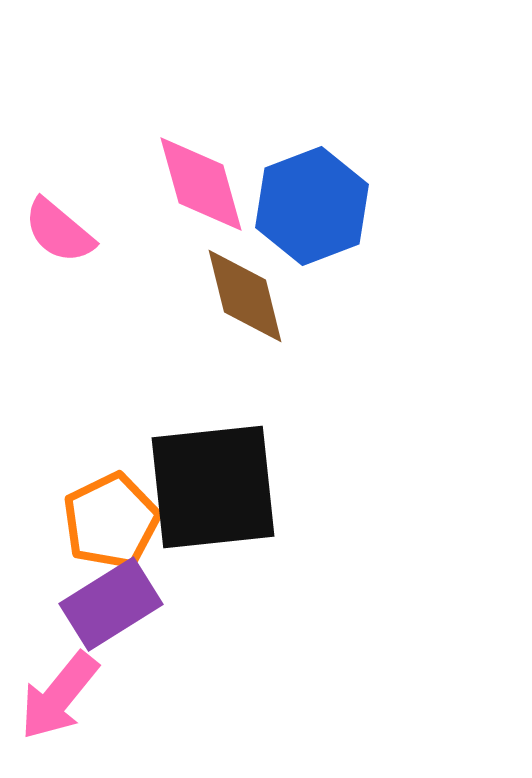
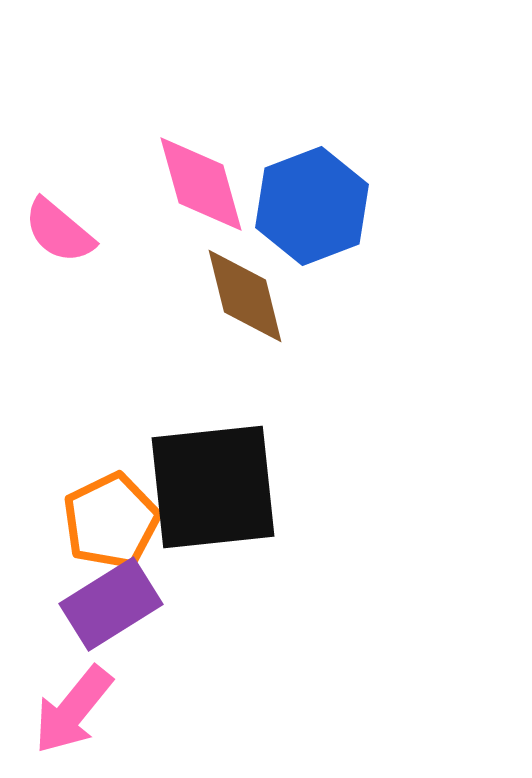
pink arrow: moved 14 px right, 14 px down
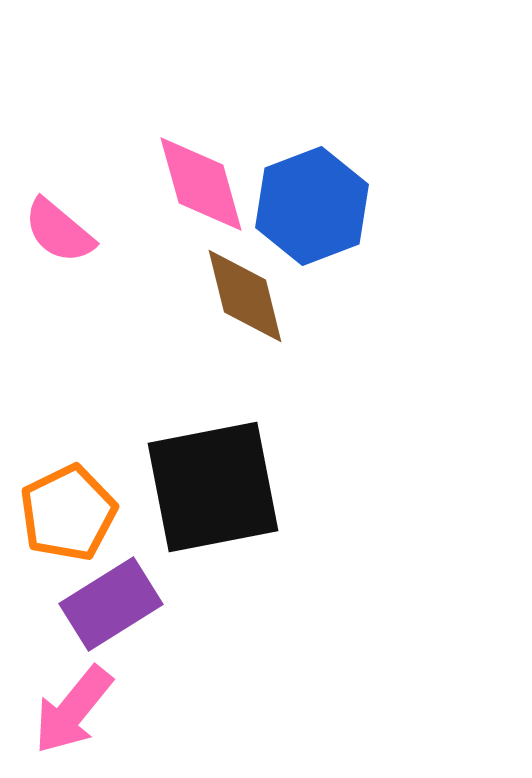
black square: rotated 5 degrees counterclockwise
orange pentagon: moved 43 px left, 8 px up
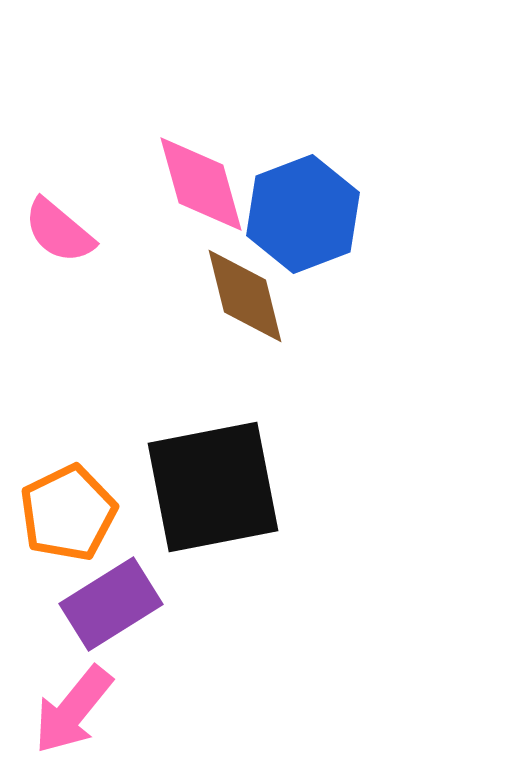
blue hexagon: moved 9 px left, 8 px down
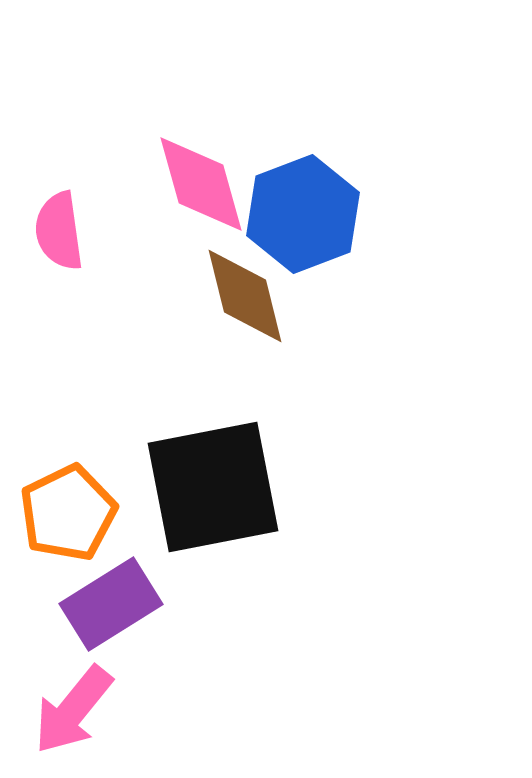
pink semicircle: rotated 42 degrees clockwise
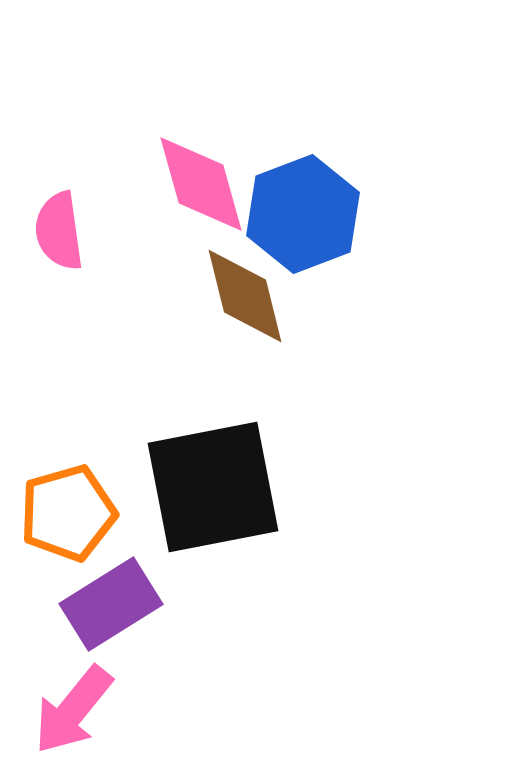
orange pentagon: rotated 10 degrees clockwise
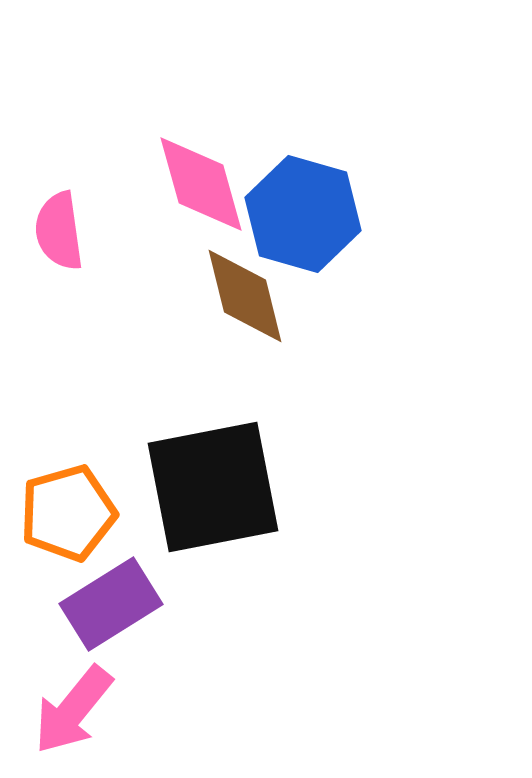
blue hexagon: rotated 23 degrees counterclockwise
